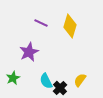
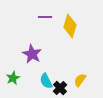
purple line: moved 4 px right, 6 px up; rotated 24 degrees counterclockwise
purple star: moved 3 px right, 2 px down; rotated 18 degrees counterclockwise
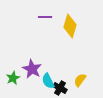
purple star: moved 15 px down
cyan semicircle: moved 2 px right
black cross: rotated 16 degrees counterclockwise
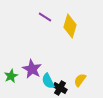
purple line: rotated 32 degrees clockwise
green star: moved 2 px left, 2 px up
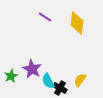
yellow diamond: moved 7 px right, 3 px up; rotated 10 degrees counterclockwise
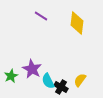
purple line: moved 4 px left, 1 px up
black cross: moved 1 px right, 1 px up
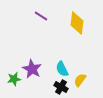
green star: moved 3 px right, 3 px down; rotated 16 degrees clockwise
cyan semicircle: moved 14 px right, 12 px up
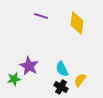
purple line: rotated 16 degrees counterclockwise
purple star: moved 3 px left, 3 px up
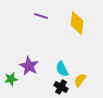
green star: moved 3 px left
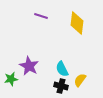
black cross: moved 1 px up; rotated 16 degrees counterclockwise
